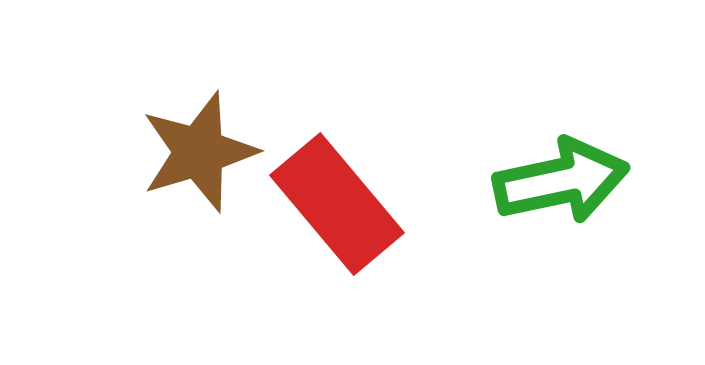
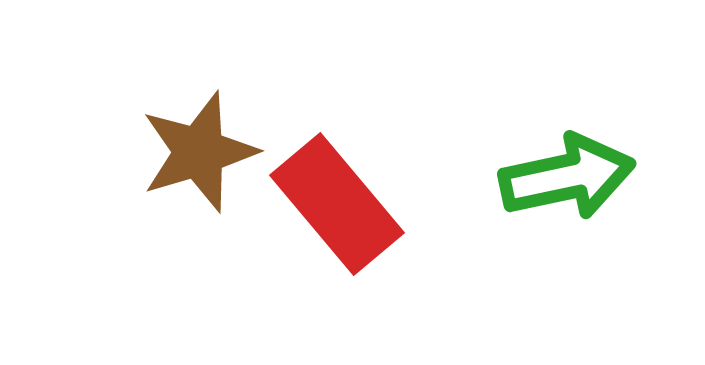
green arrow: moved 6 px right, 4 px up
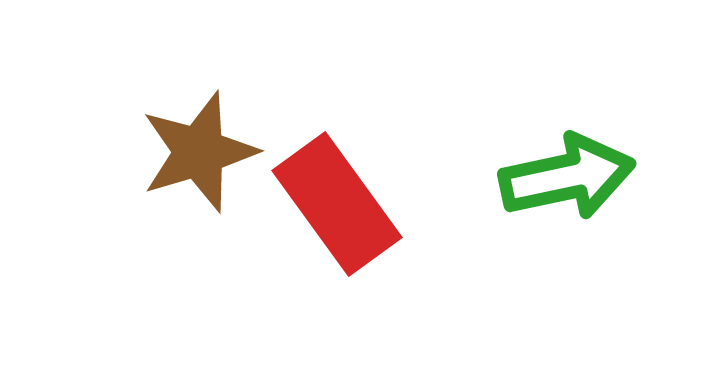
red rectangle: rotated 4 degrees clockwise
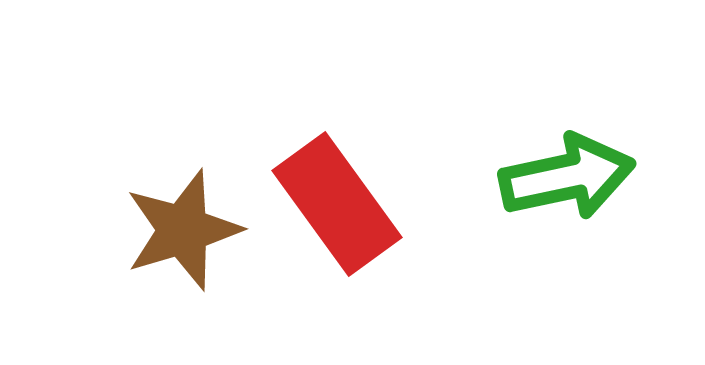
brown star: moved 16 px left, 78 px down
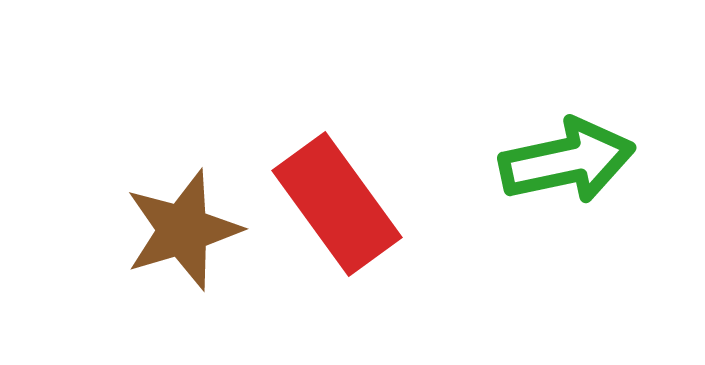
green arrow: moved 16 px up
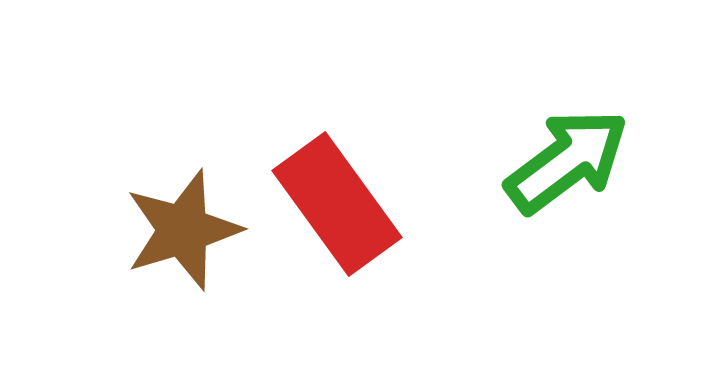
green arrow: rotated 25 degrees counterclockwise
